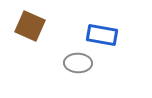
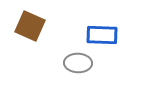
blue rectangle: rotated 8 degrees counterclockwise
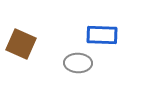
brown square: moved 9 px left, 18 px down
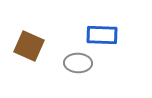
brown square: moved 8 px right, 2 px down
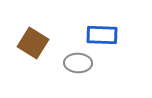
brown square: moved 4 px right, 3 px up; rotated 8 degrees clockwise
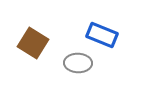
blue rectangle: rotated 20 degrees clockwise
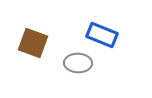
brown square: rotated 12 degrees counterclockwise
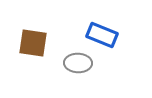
brown square: rotated 12 degrees counterclockwise
